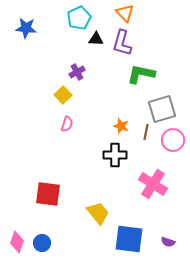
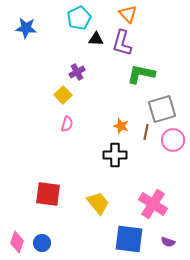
orange triangle: moved 3 px right, 1 px down
pink cross: moved 20 px down
yellow trapezoid: moved 10 px up
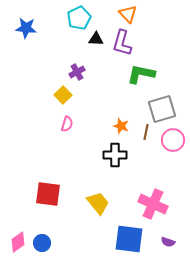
pink cross: rotated 8 degrees counterclockwise
pink diamond: moved 1 px right; rotated 35 degrees clockwise
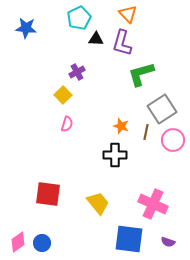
green L-shape: rotated 28 degrees counterclockwise
gray square: rotated 16 degrees counterclockwise
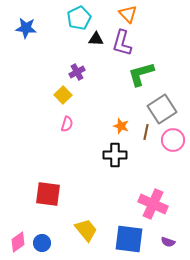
yellow trapezoid: moved 12 px left, 27 px down
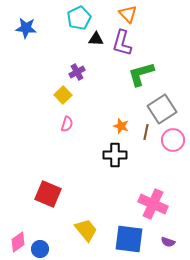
red square: rotated 16 degrees clockwise
blue circle: moved 2 px left, 6 px down
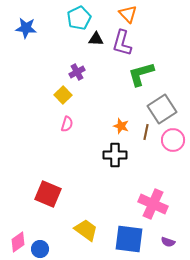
yellow trapezoid: rotated 15 degrees counterclockwise
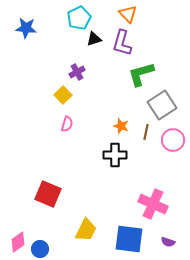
black triangle: moved 2 px left; rotated 21 degrees counterclockwise
gray square: moved 4 px up
yellow trapezoid: rotated 80 degrees clockwise
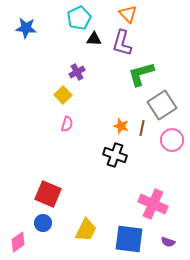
black triangle: rotated 21 degrees clockwise
brown line: moved 4 px left, 4 px up
pink circle: moved 1 px left
black cross: rotated 20 degrees clockwise
blue circle: moved 3 px right, 26 px up
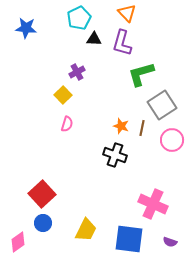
orange triangle: moved 1 px left, 1 px up
red square: moved 6 px left; rotated 24 degrees clockwise
purple semicircle: moved 2 px right
